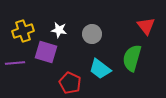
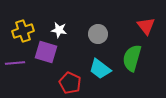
gray circle: moved 6 px right
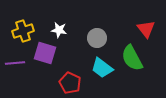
red triangle: moved 3 px down
gray circle: moved 1 px left, 4 px down
purple square: moved 1 px left, 1 px down
green semicircle: rotated 44 degrees counterclockwise
cyan trapezoid: moved 2 px right, 1 px up
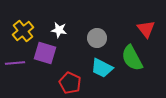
yellow cross: rotated 20 degrees counterclockwise
cyan trapezoid: rotated 10 degrees counterclockwise
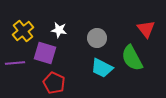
red pentagon: moved 16 px left
